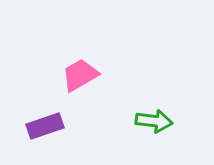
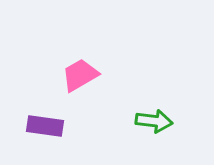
purple rectangle: rotated 27 degrees clockwise
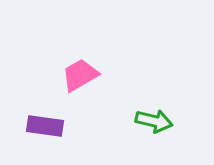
green arrow: rotated 6 degrees clockwise
